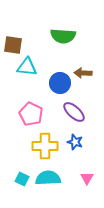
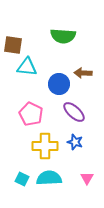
blue circle: moved 1 px left, 1 px down
cyan semicircle: moved 1 px right
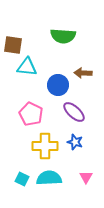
blue circle: moved 1 px left, 1 px down
pink triangle: moved 1 px left, 1 px up
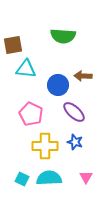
brown square: rotated 18 degrees counterclockwise
cyan triangle: moved 1 px left, 2 px down
brown arrow: moved 3 px down
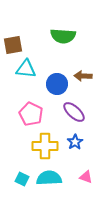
blue circle: moved 1 px left, 1 px up
blue star: rotated 21 degrees clockwise
pink triangle: rotated 40 degrees counterclockwise
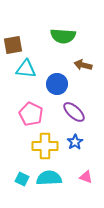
brown arrow: moved 11 px up; rotated 12 degrees clockwise
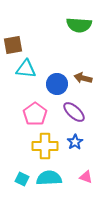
green semicircle: moved 16 px right, 11 px up
brown arrow: moved 13 px down
pink pentagon: moved 4 px right; rotated 10 degrees clockwise
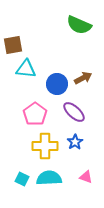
green semicircle: rotated 20 degrees clockwise
brown arrow: rotated 138 degrees clockwise
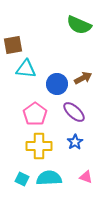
yellow cross: moved 6 px left
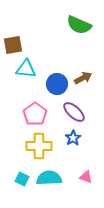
blue star: moved 2 px left, 4 px up
